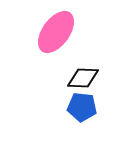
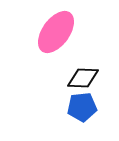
blue pentagon: rotated 12 degrees counterclockwise
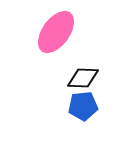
blue pentagon: moved 1 px right, 1 px up
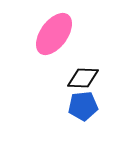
pink ellipse: moved 2 px left, 2 px down
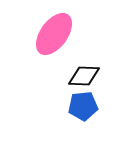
black diamond: moved 1 px right, 2 px up
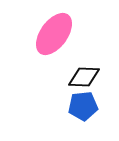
black diamond: moved 1 px down
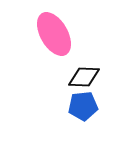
pink ellipse: rotated 66 degrees counterclockwise
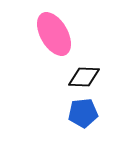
blue pentagon: moved 7 px down
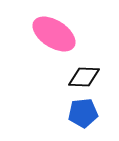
pink ellipse: rotated 27 degrees counterclockwise
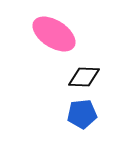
blue pentagon: moved 1 px left, 1 px down
